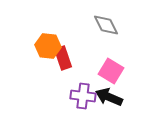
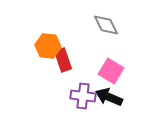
red rectangle: moved 2 px down
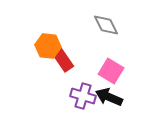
red rectangle: rotated 15 degrees counterclockwise
purple cross: rotated 10 degrees clockwise
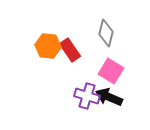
gray diamond: moved 8 px down; rotated 40 degrees clockwise
red rectangle: moved 7 px right, 10 px up
purple cross: moved 4 px right
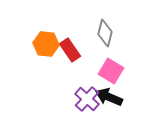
gray diamond: moved 1 px left
orange hexagon: moved 2 px left, 2 px up
purple cross: moved 3 px down; rotated 25 degrees clockwise
